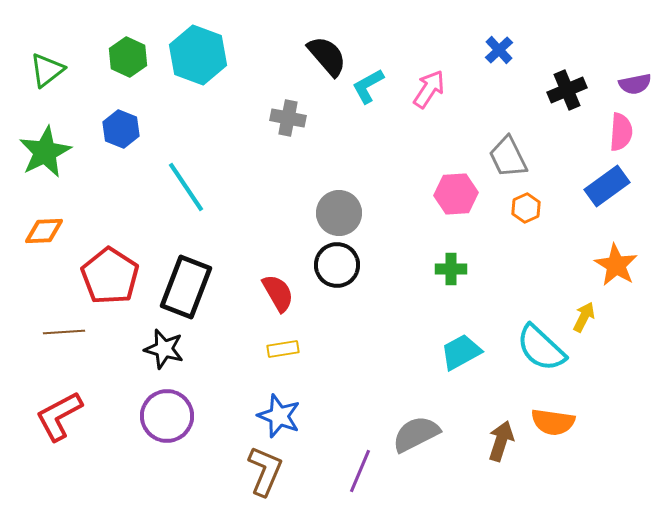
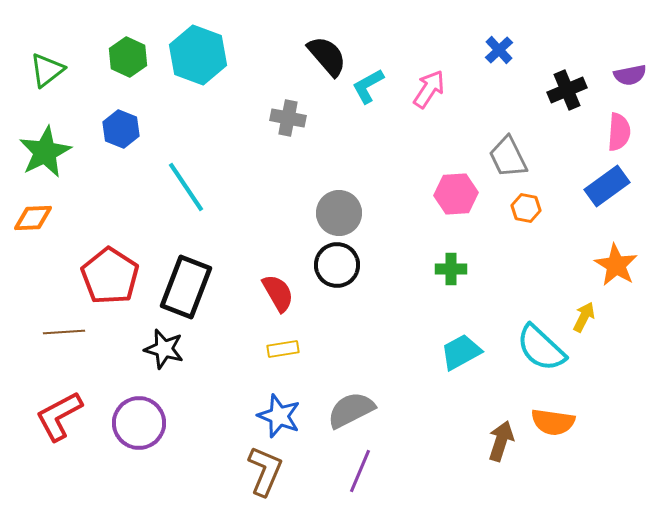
purple semicircle: moved 5 px left, 9 px up
pink semicircle: moved 2 px left
orange hexagon: rotated 24 degrees counterclockwise
orange diamond: moved 11 px left, 13 px up
purple circle: moved 28 px left, 7 px down
gray semicircle: moved 65 px left, 24 px up
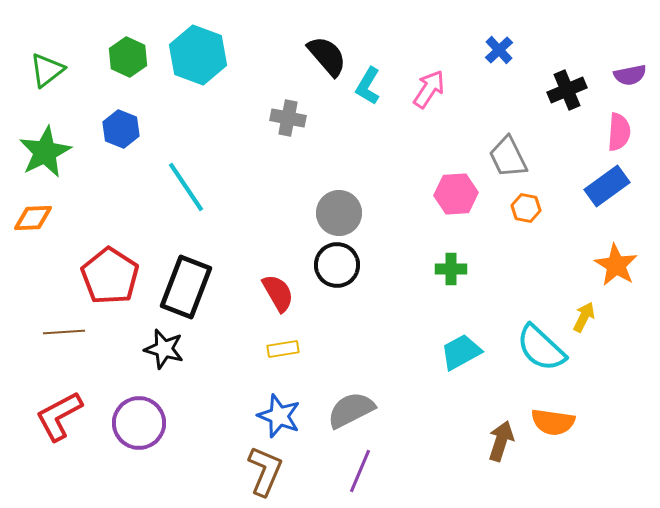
cyan L-shape: rotated 30 degrees counterclockwise
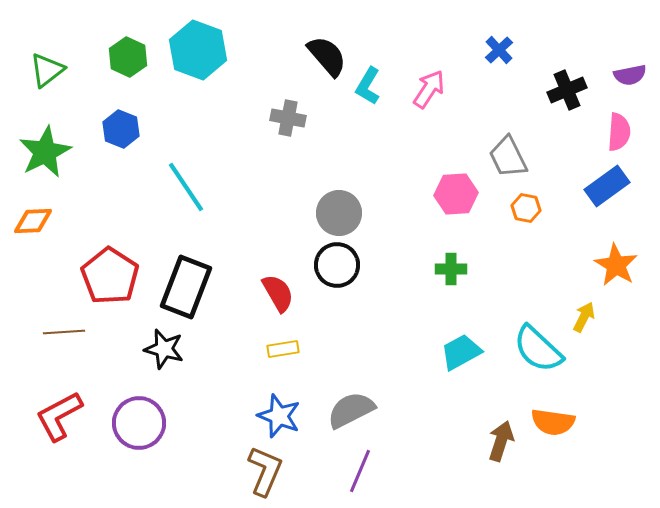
cyan hexagon: moved 5 px up
orange diamond: moved 3 px down
cyan semicircle: moved 3 px left, 1 px down
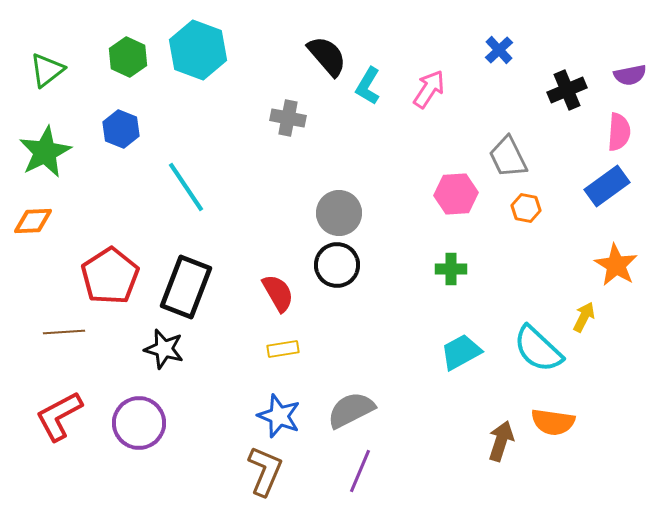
red pentagon: rotated 6 degrees clockwise
